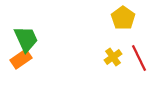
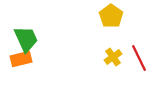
yellow pentagon: moved 12 px left, 2 px up
orange rectangle: rotated 20 degrees clockwise
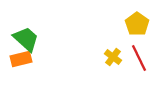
yellow pentagon: moved 26 px right, 8 px down
green trapezoid: rotated 24 degrees counterclockwise
yellow cross: rotated 18 degrees counterclockwise
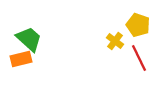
yellow pentagon: moved 1 px right, 1 px down; rotated 15 degrees counterclockwise
green trapezoid: moved 3 px right
yellow cross: moved 2 px right, 16 px up
